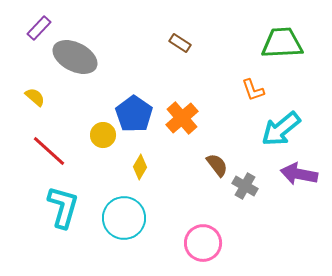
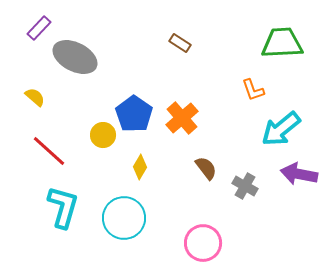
brown semicircle: moved 11 px left, 3 px down
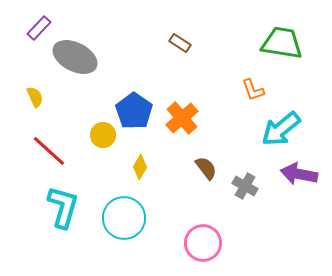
green trapezoid: rotated 12 degrees clockwise
yellow semicircle: rotated 25 degrees clockwise
blue pentagon: moved 3 px up
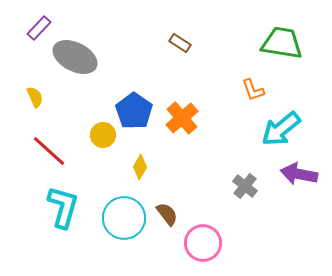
brown semicircle: moved 39 px left, 46 px down
gray cross: rotated 10 degrees clockwise
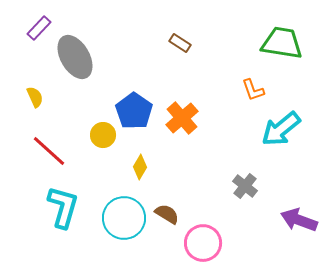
gray ellipse: rotated 33 degrees clockwise
purple arrow: moved 46 px down; rotated 9 degrees clockwise
brown semicircle: rotated 20 degrees counterclockwise
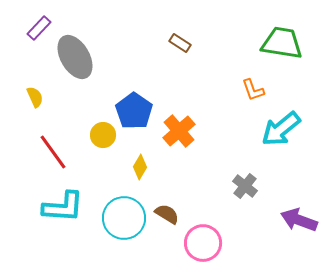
orange cross: moved 3 px left, 13 px down
red line: moved 4 px right, 1 px down; rotated 12 degrees clockwise
cyan L-shape: rotated 78 degrees clockwise
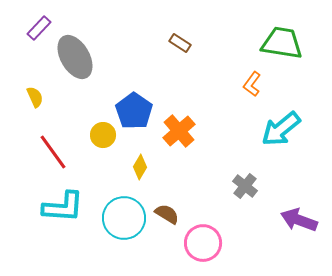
orange L-shape: moved 1 px left, 6 px up; rotated 55 degrees clockwise
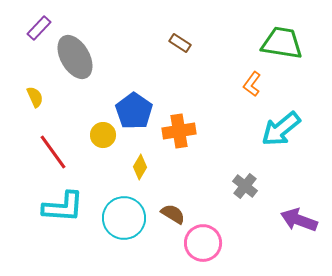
orange cross: rotated 32 degrees clockwise
brown semicircle: moved 6 px right
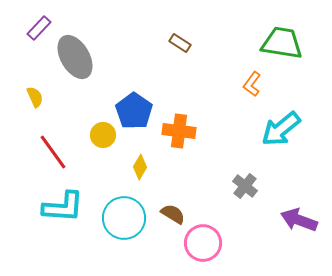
orange cross: rotated 16 degrees clockwise
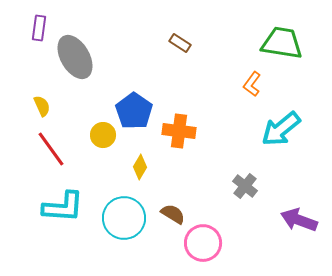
purple rectangle: rotated 35 degrees counterclockwise
yellow semicircle: moved 7 px right, 9 px down
red line: moved 2 px left, 3 px up
